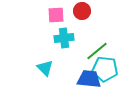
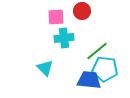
pink square: moved 2 px down
blue trapezoid: moved 1 px down
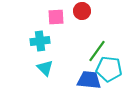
cyan cross: moved 24 px left, 3 px down
green line: rotated 15 degrees counterclockwise
cyan pentagon: moved 4 px right
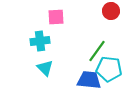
red circle: moved 29 px right
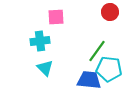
red circle: moved 1 px left, 1 px down
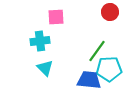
cyan pentagon: rotated 10 degrees counterclockwise
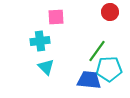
cyan triangle: moved 1 px right, 1 px up
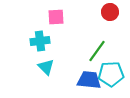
cyan pentagon: moved 2 px right, 5 px down
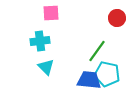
red circle: moved 7 px right, 6 px down
pink square: moved 5 px left, 4 px up
cyan pentagon: moved 4 px left; rotated 15 degrees clockwise
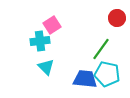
pink square: moved 1 px right, 12 px down; rotated 30 degrees counterclockwise
green line: moved 4 px right, 2 px up
blue trapezoid: moved 4 px left, 1 px up
